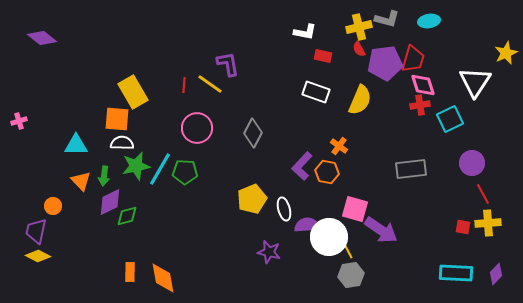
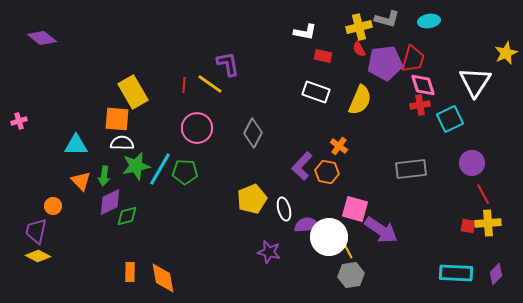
red square at (463, 227): moved 5 px right, 1 px up
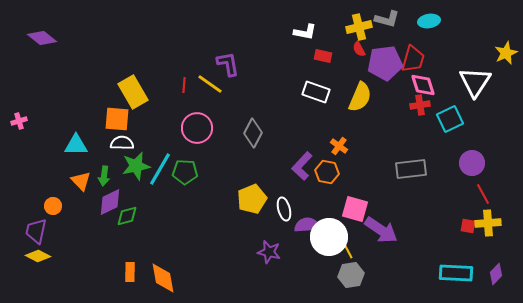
yellow semicircle at (360, 100): moved 3 px up
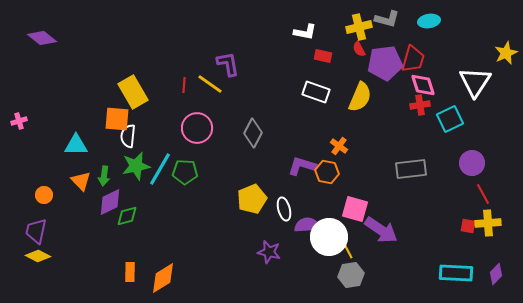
white semicircle at (122, 143): moved 6 px right, 7 px up; rotated 85 degrees counterclockwise
purple L-shape at (302, 166): rotated 64 degrees clockwise
orange circle at (53, 206): moved 9 px left, 11 px up
orange diamond at (163, 278): rotated 68 degrees clockwise
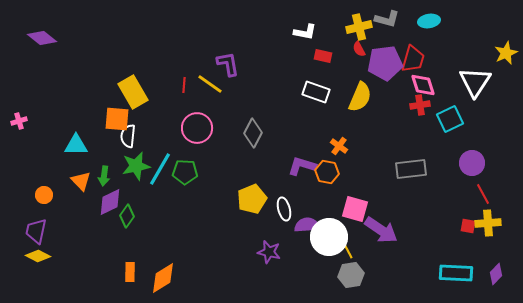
green diamond at (127, 216): rotated 40 degrees counterclockwise
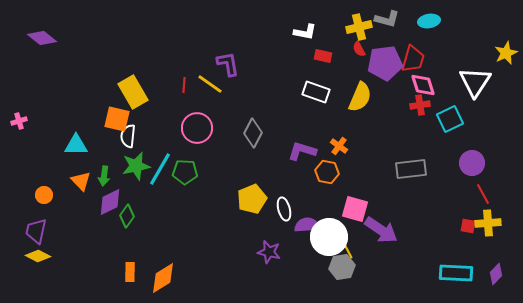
orange square at (117, 119): rotated 8 degrees clockwise
purple L-shape at (302, 166): moved 15 px up
gray hexagon at (351, 275): moved 9 px left, 8 px up
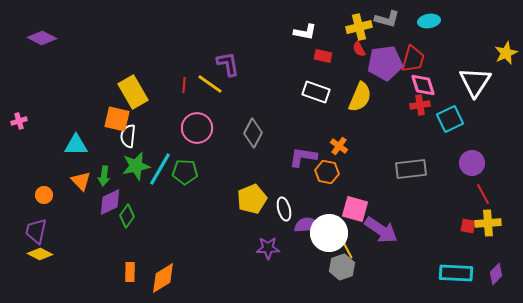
purple diamond at (42, 38): rotated 12 degrees counterclockwise
purple L-shape at (302, 151): moved 1 px right, 6 px down; rotated 8 degrees counterclockwise
white circle at (329, 237): moved 4 px up
purple star at (269, 252): moved 1 px left, 4 px up; rotated 15 degrees counterclockwise
yellow diamond at (38, 256): moved 2 px right, 2 px up
gray hexagon at (342, 267): rotated 10 degrees counterclockwise
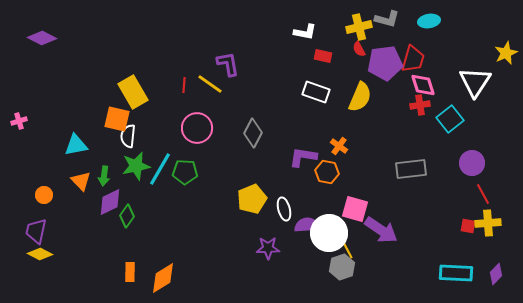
cyan square at (450, 119): rotated 12 degrees counterclockwise
cyan triangle at (76, 145): rotated 10 degrees counterclockwise
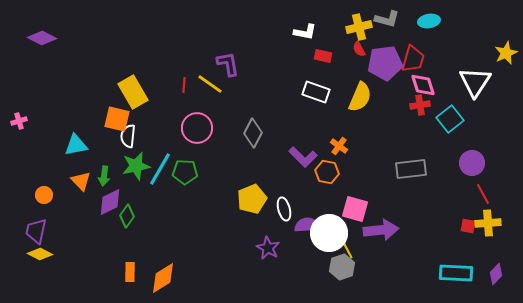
purple L-shape at (303, 157): rotated 144 degrees counterclockwise
purple arrow at (381, 230): rotated 40 degrees counterclockwise
purple star at (268, 248): rotated 30 degrees clockwise
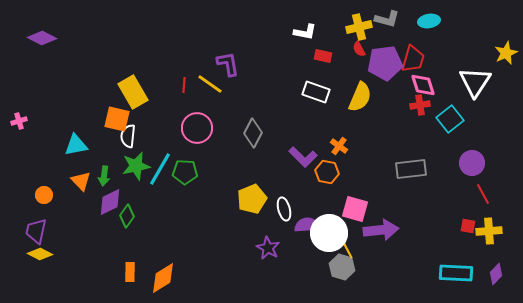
yellow cross at (488, 223): moved 1 px right, 8 px down
gray hexagon at (342, 267): rotated 25 degrees counterclockwise
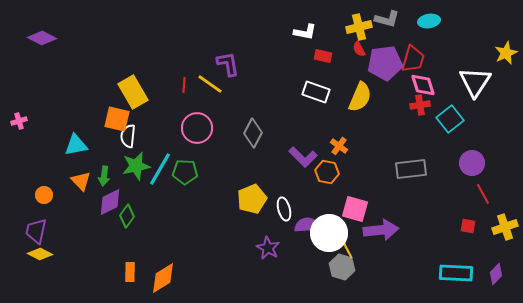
yellow cross at (489, 231): moved 16 px right, 4 px up; rotated 15 degrees counterclockwise
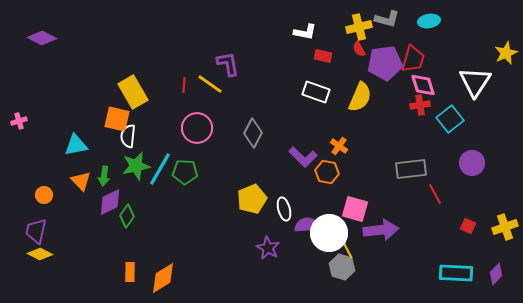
red line at (483, 194): moved 48 px left
red square at (468, 226): rotated 14 degrees clockwise
